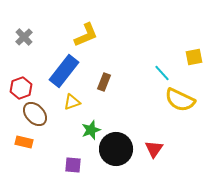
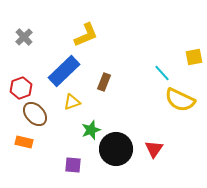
blue rectangle: rotated 8 degrees clockwise
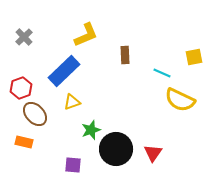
cyan line: rotated 24 degrees counterclockwise
brown rectangle: moved 21 px right, 27 px up; rotated 24 degrees counterclockwise
red triangle: moved 1 px left, 4 px down
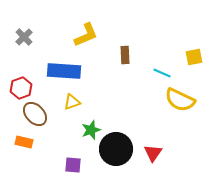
blue rectangle: rotated 48 degrees clockwise
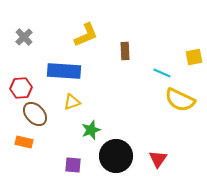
brown rectangle: moved 4 px up
red hexagon: rotated 15 degrees clockwise
black circle: moved 7 px down
red triangle: moved 5 px right, 6 px down
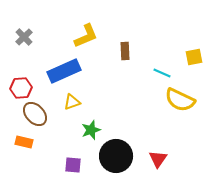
yellow L-shape: moved 1 px down
blue rectangle: rotated 28 degrees counterclockwise
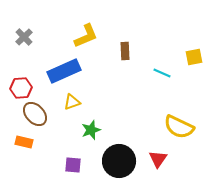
yellow semicircle: moved 1 px left, 27 px down
black circle: moved 3 px right, 5 px down
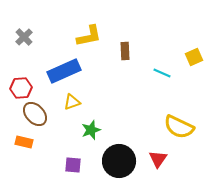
yellow L-shape: moved 3 px right; rotated 12 degrees clockwise
yellow square: rotated 12 degrees counterclockwise
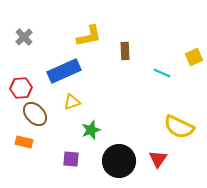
purple square: moved 2 px left, 6 px up
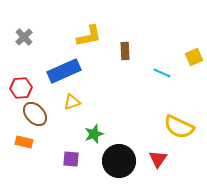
green star: moved 3 px right, 4 px down
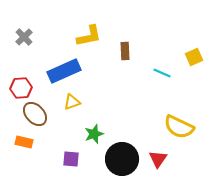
black circle: moved 3 px right, 2 px up
